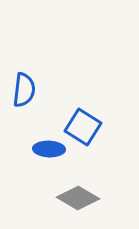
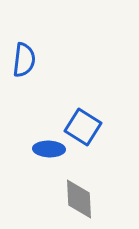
blue semicircle: moved 30 px up
gray diamond: moved 1 px right, 1 px down; rotated 57 degrees clockwise
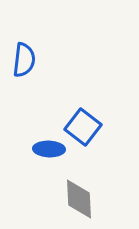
blue square: rotated 6 degrees clockwise
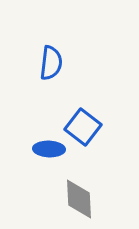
blue semicircle: moved 27 px right, 3 px down
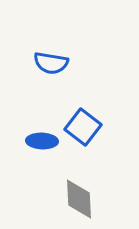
blue semicircle: rotated 92 degrees clockwise
blue ellipse: moved 7 px left, 8 px up
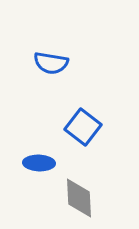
blue ellipse: moved 3 px left, 22 px down
gray diamond: moved 1 px up
